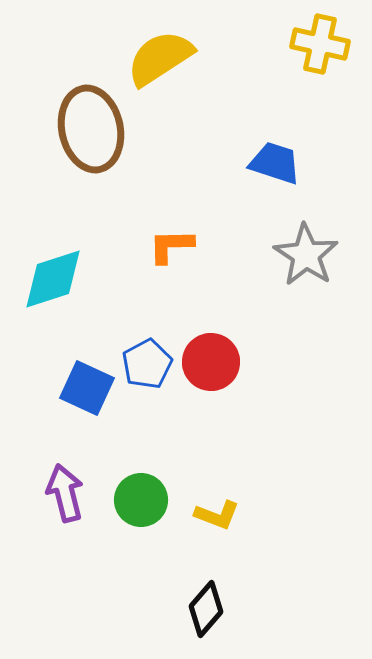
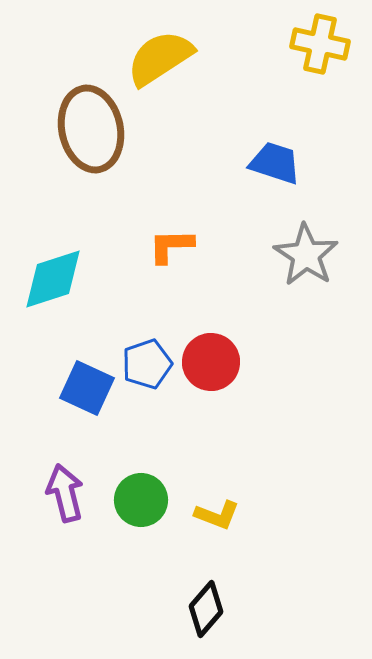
blue pentagon: rotated 9 degrees clockwise
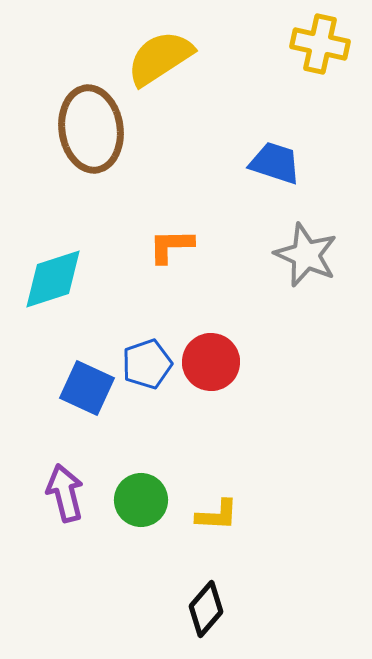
brown ellipse: rotated 4 degrees clockwise
gray star: rotated 10 degrees counterclockwise
yellow L-shape: rotated 18 degrees counterclockwise
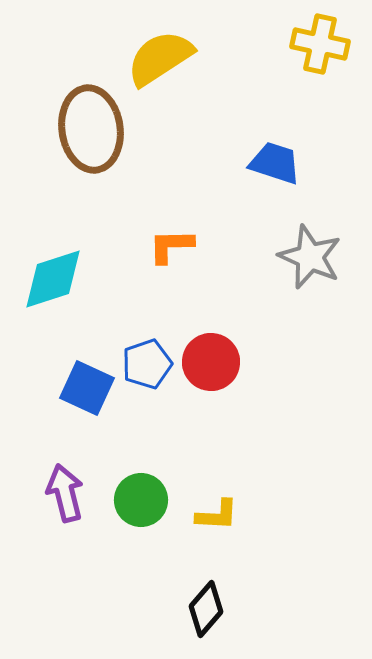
gray star: moved 4 px right, 2 px down
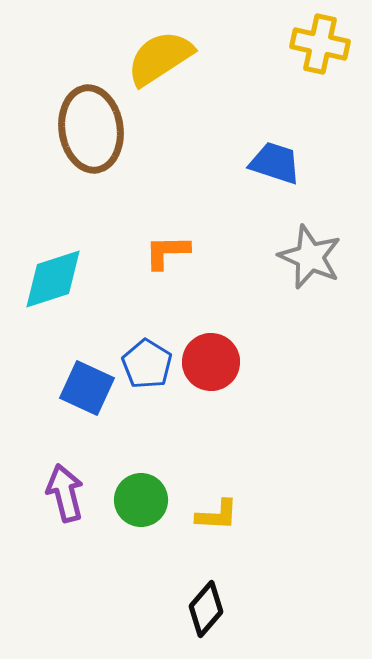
orange L-shape: moved 4 px left, 6 px down
blue pentagon: rotated 21 degrees counterclockwise
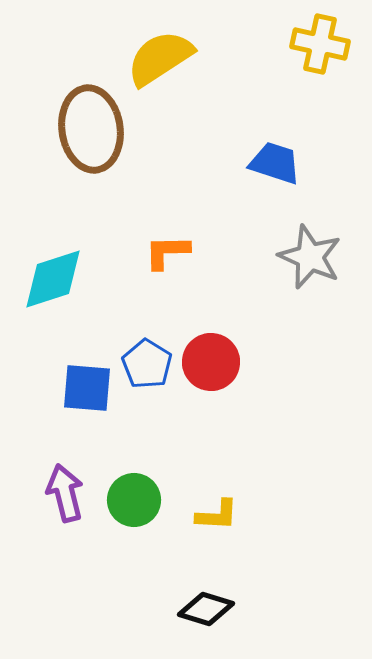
blue square: rotated 20 degrees counterclockwise
green circle: moved 7 px left
black diamond: rotated 66 degrees clockwise
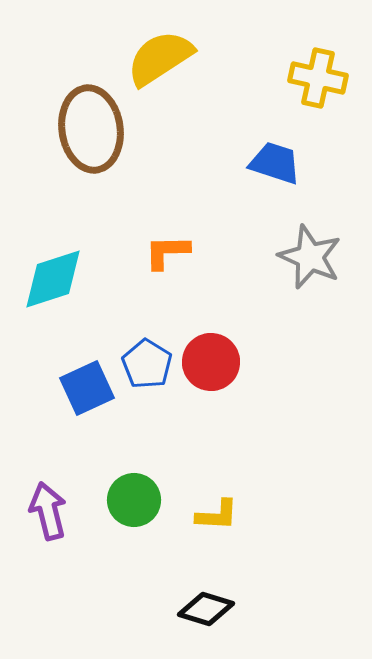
yellow cross: moved 2 px left, 34 px down
blue square: rotated 30 degrees counterclockwise
purple arrow: moved 17 px left, 18 px down
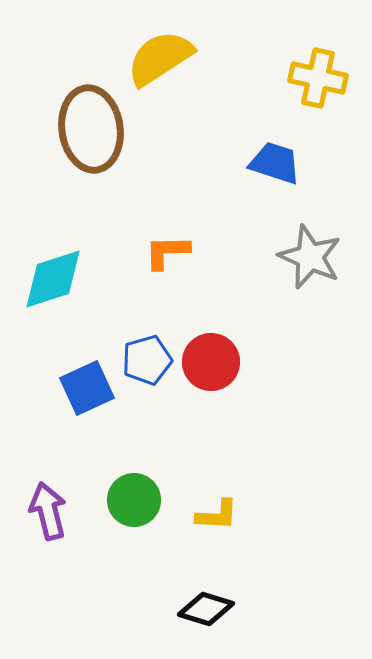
blue pentagon: moved 4 px up; rotated 24 degrees clockwise
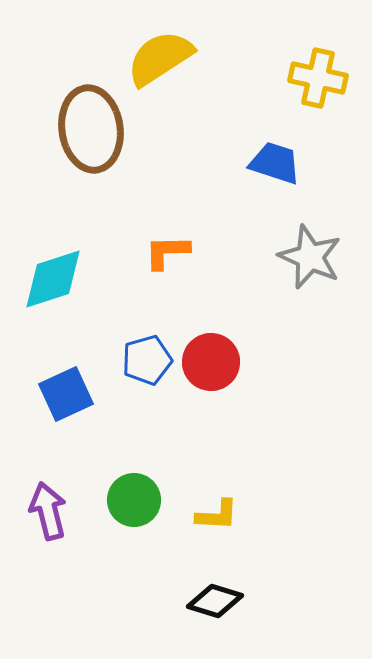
blue square: moved 21 px left, 6 px down
black diamond: moved 9 px right, 8 px up
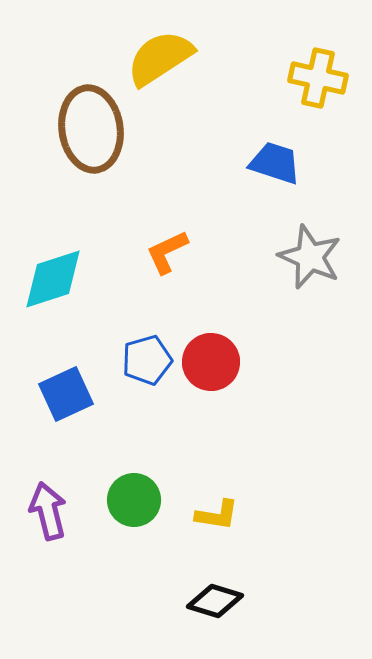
orange L-shape: rotated 24 degrees counterclockwise
yellow L-shape: rotated 6 degrees clockwise
